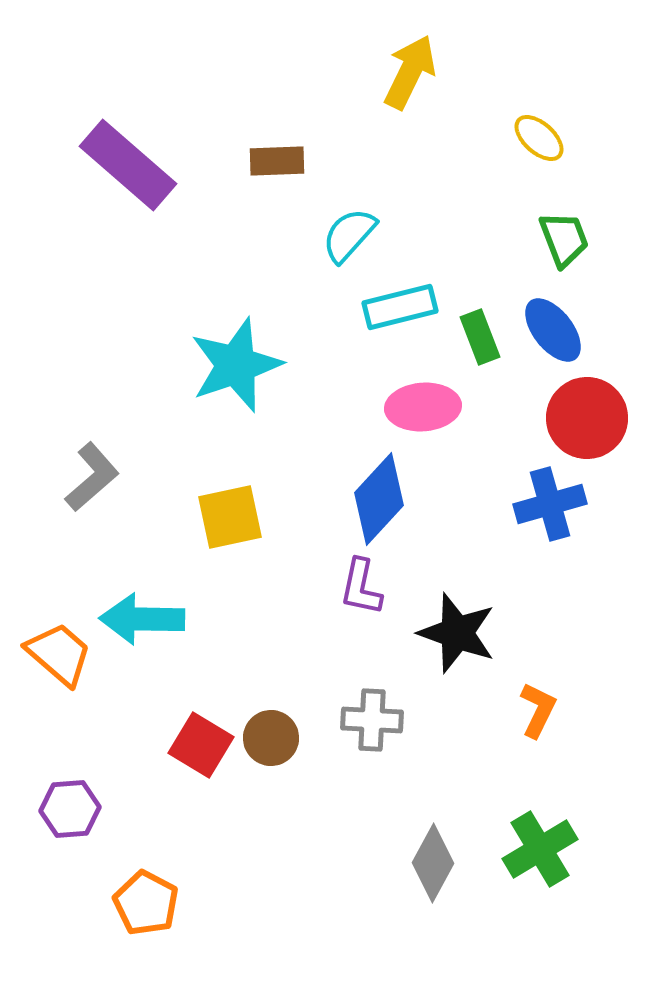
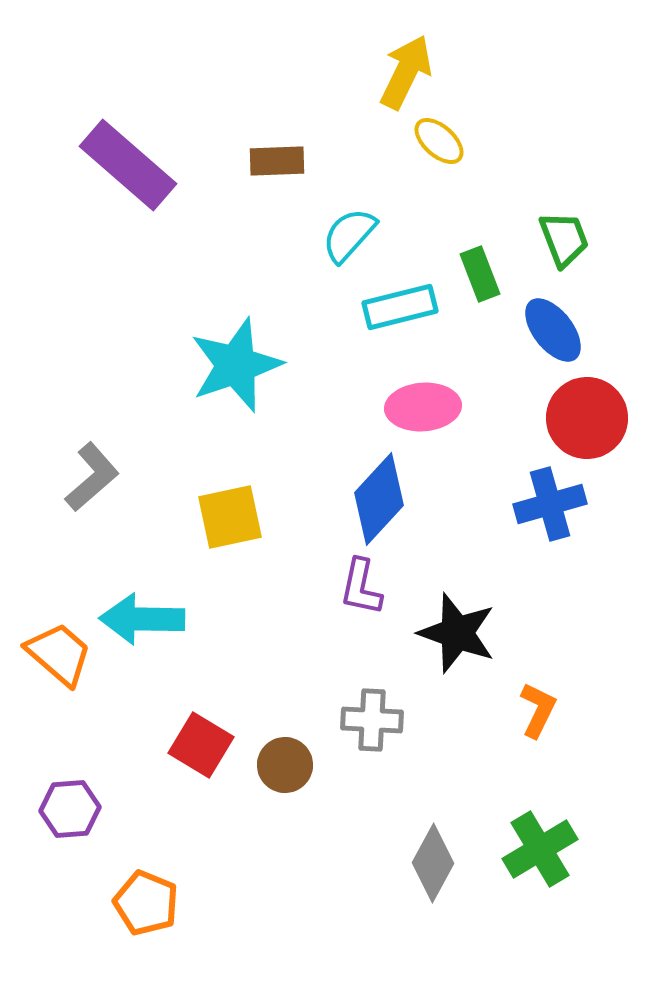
yellow arrow: moved 4 px left
yellow ellipse: moved 100 px left, 3 px down
green rectangle: moved 63 px up
brown circle: moved 14 px right, 27 px down
orange pentagon: rotated 6 degrees counterclockwise
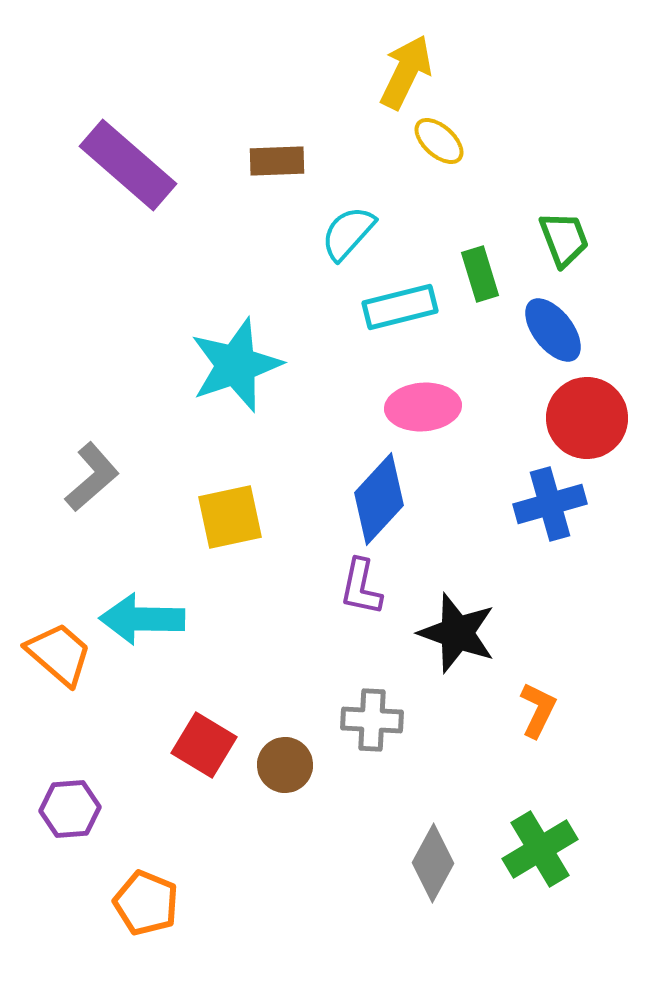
cyan semicircle: moved 1 px left, 2 px up
green rectangle: rotated 4 degrees clockwise
red square: moved 3 px right
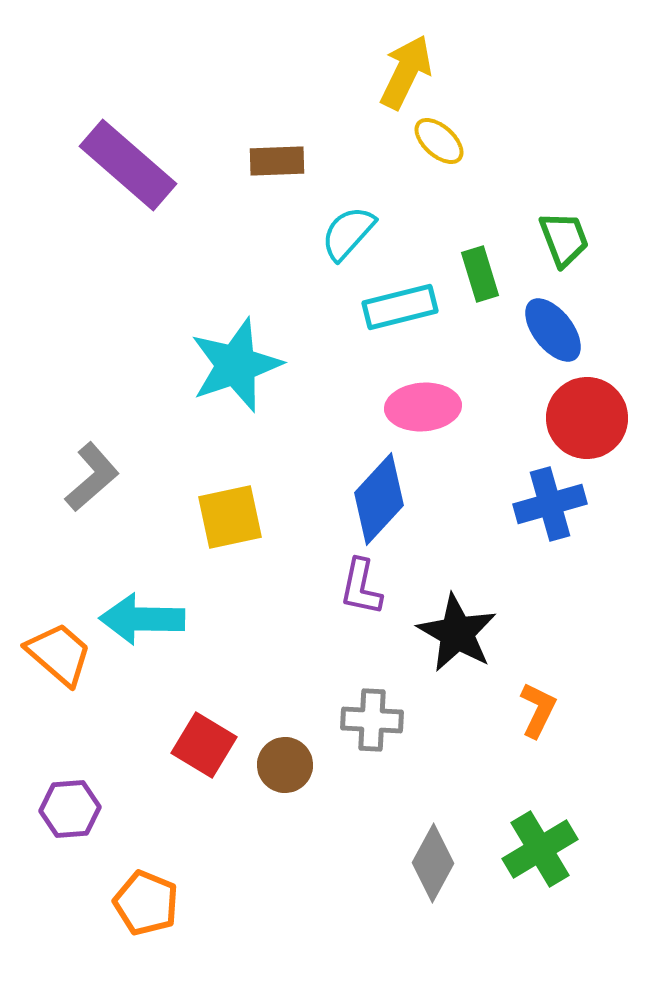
black star: rotated 10 degrees clockwise
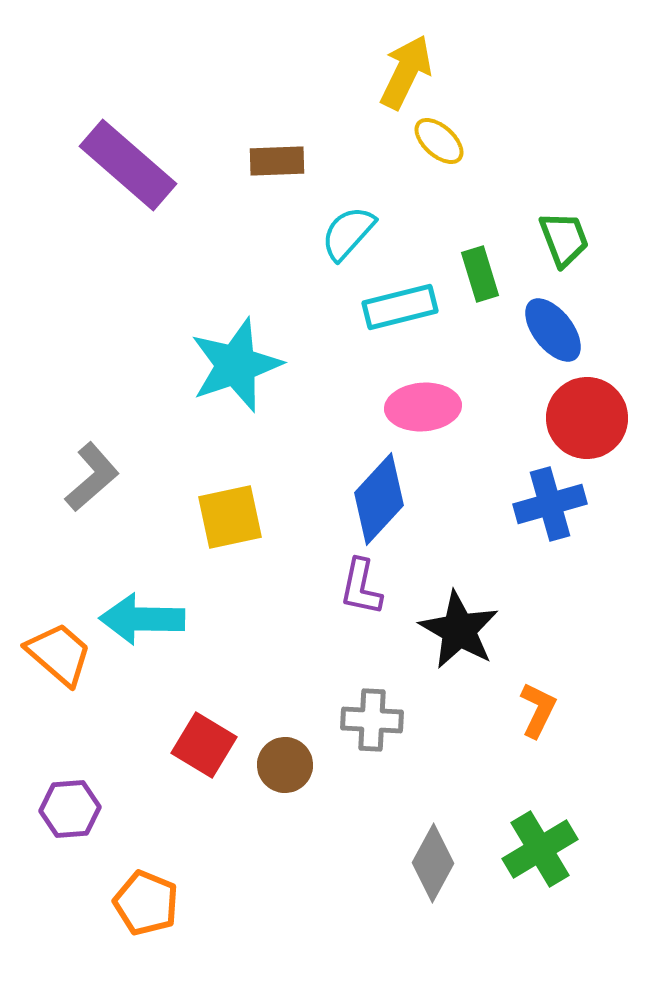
black star: moved 2 px right, 3 px up
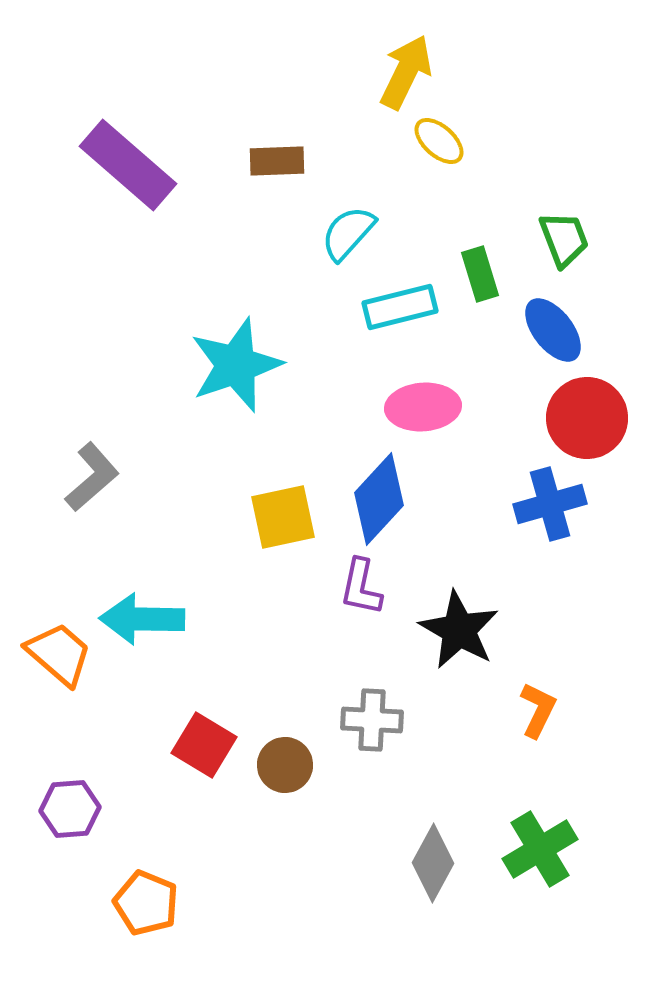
yellow square: moved 53 px right
